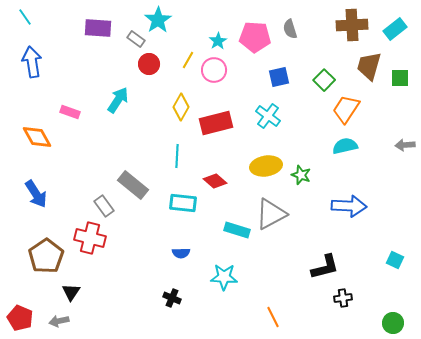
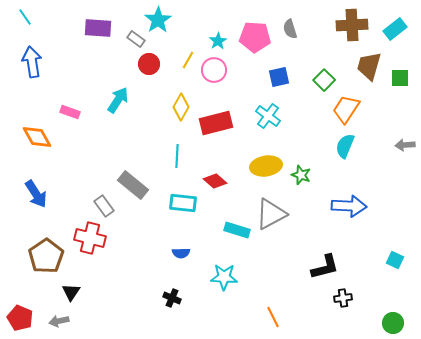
cyan semicircle at (345, 146): rotated 55 degrees counterclockwise
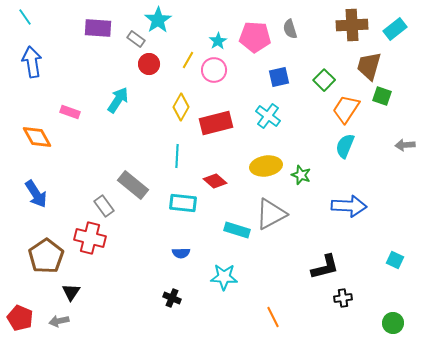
green square at (400, 78): moved 18 px left, 18 px down; rotated 18 degrees clockwise
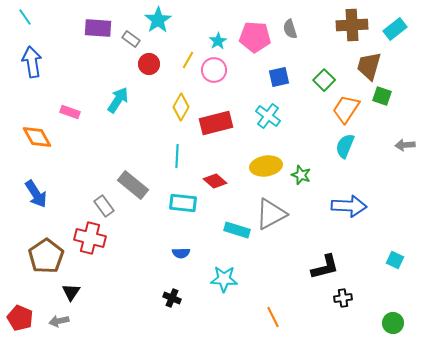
gray rectangle at (136, 39): moved 5 px left
cyan star at (224, 277): moved 2 px down
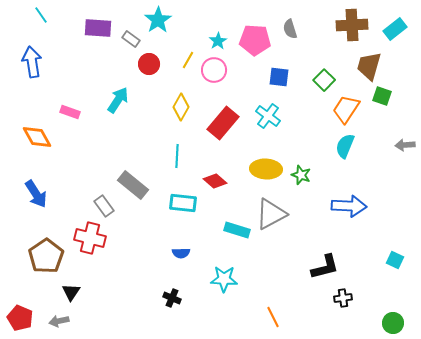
cyan line at (25, 17): moved 16 px right, 2 px up
pink pentagon at (255, 37): moved 3 px down
blue square at (279, 77): rotated 20 degrees clockwise
red rectangle at (216, 123): moved 7 px right; rotated 36 degrees counterclockwise
yellow ellipse at (266, 166): moved 3 px down; rotated 12 degrees clockwise
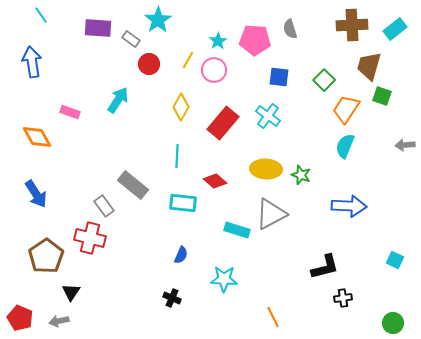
blue semicircle at (181, 253): moved 2 px down; rotated 66 degrees counterclockwise
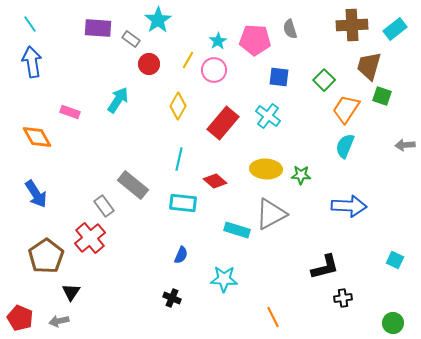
cyan line at (41, 15): moved 11 px left, 9 px down
yellow diamond at (181, 107): moved 3 px left, 1 px up
cyan line at (177, 156): moved 2 px right, 3 px down; rotated 10 degrees clockwise
green star at (301, 175): rotated 18 degrees counterclockwise
red cross at (90, 238): rotated 36 degrees clockwise
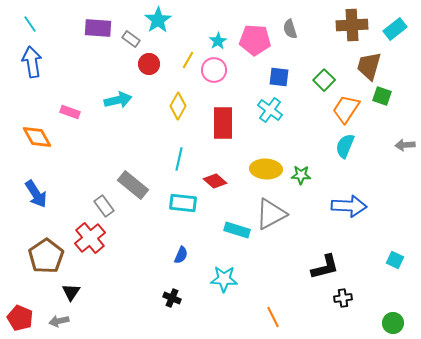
cyan arrow at (118, 100): rotated 44 degrees clockwise
cyan cross at (268, 116): moved 2 px right, 6 px up
red rectangle at (223, 123): rotated 40 degrees counterclockwise
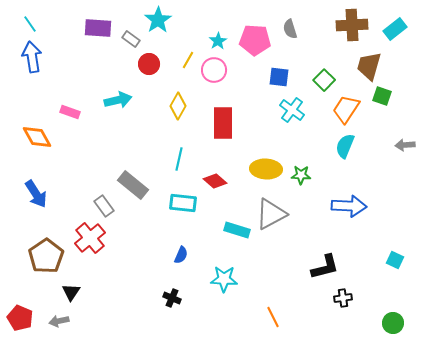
blue arrow at (32, 62): moved 5 px up
cyan cross at (270, 110): moved 22 px right
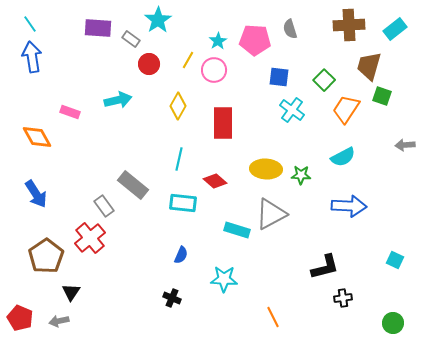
brown cross at (352, 25): moved 3 px left
cyan semicircle at (345, 146): moved 2 px left, 11 px down; rotated 140 degrees counterclockwise
